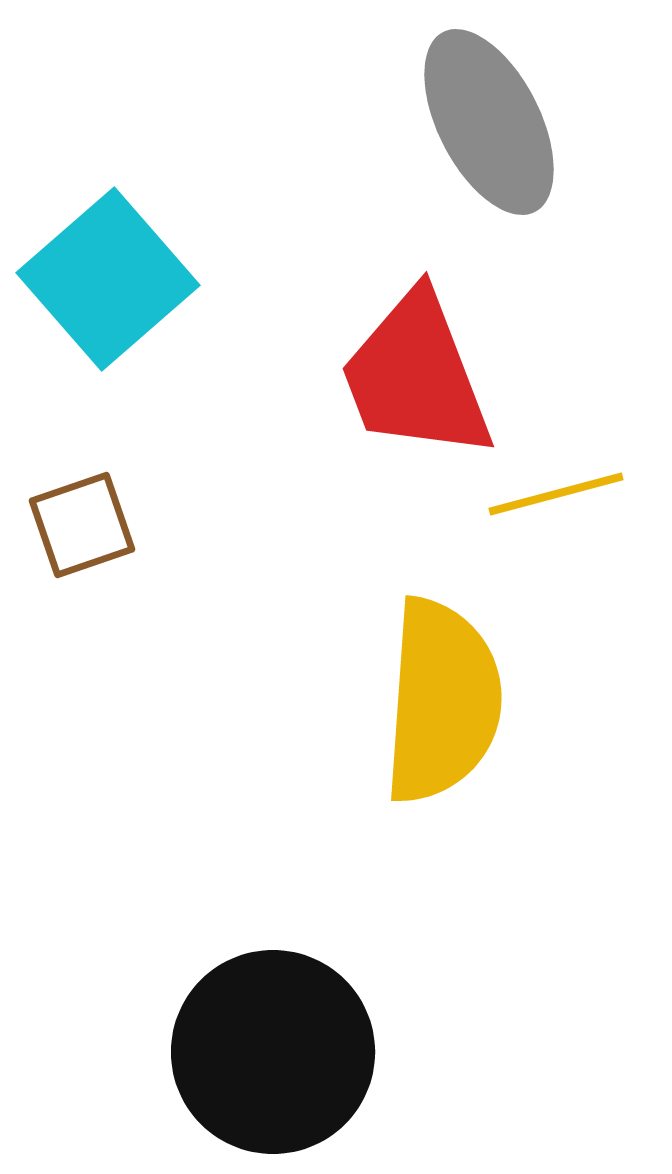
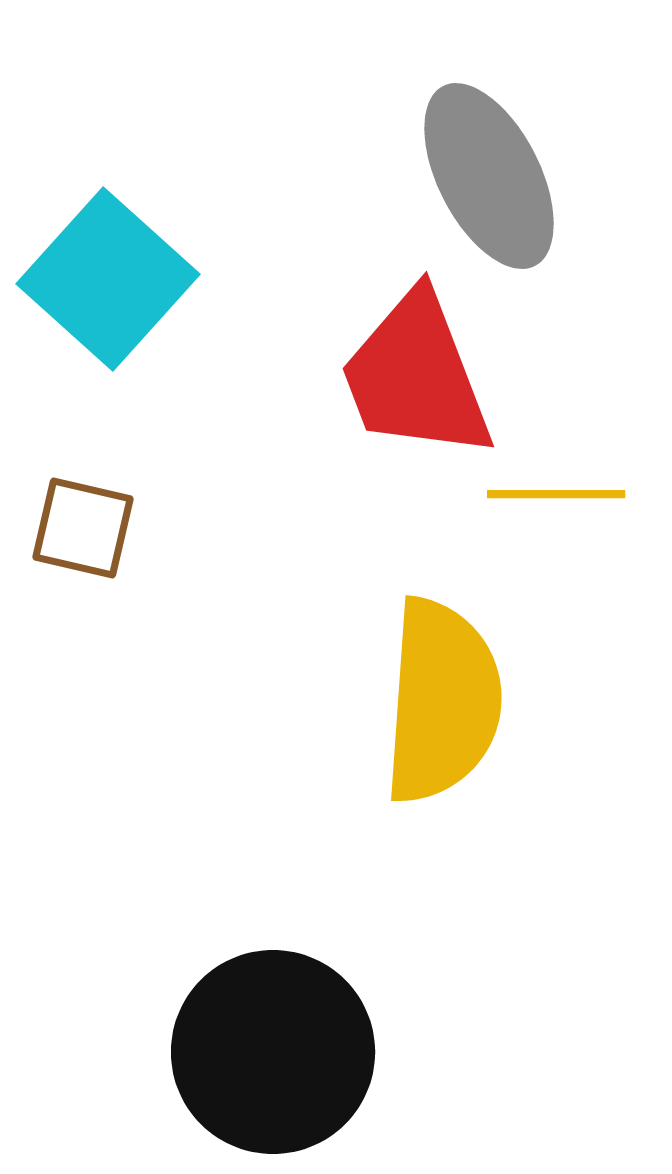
gray ellipse: moved 54 px down
cyan square: rotated 7 degrees counterclockwise
yellow line: rotated 15 degrees clockwise
brown square: moved 1 px right, 3 px down; rotated 32 degrees clockwise
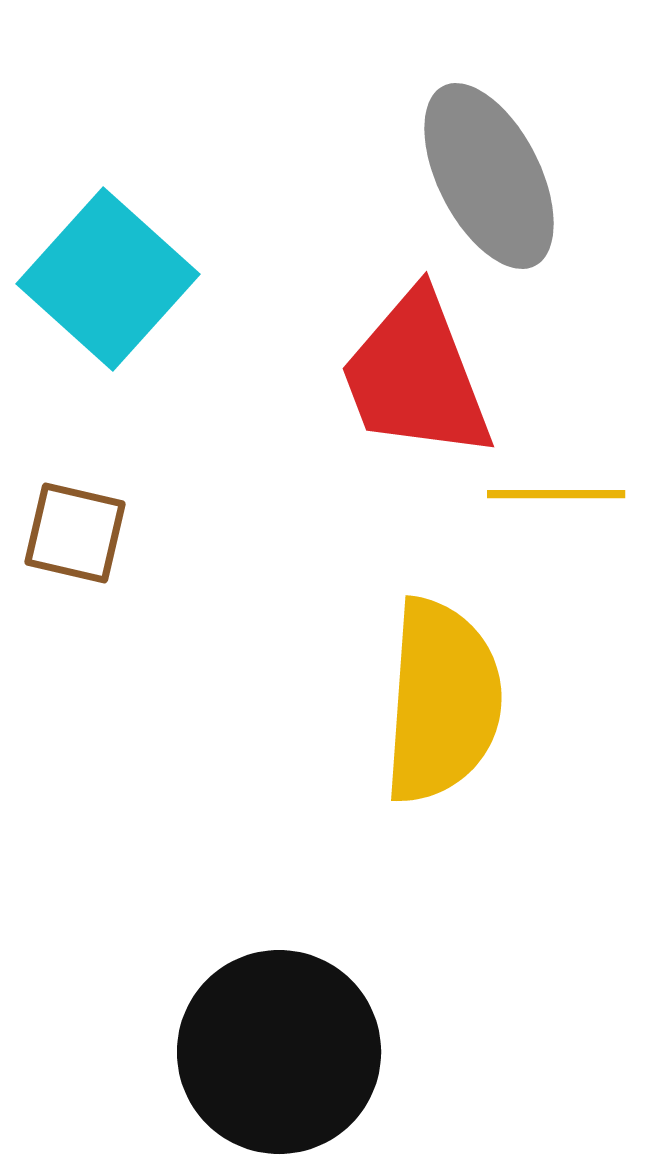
brown square: moved 8 px left, 5 px down
black circle: moved 6 px right
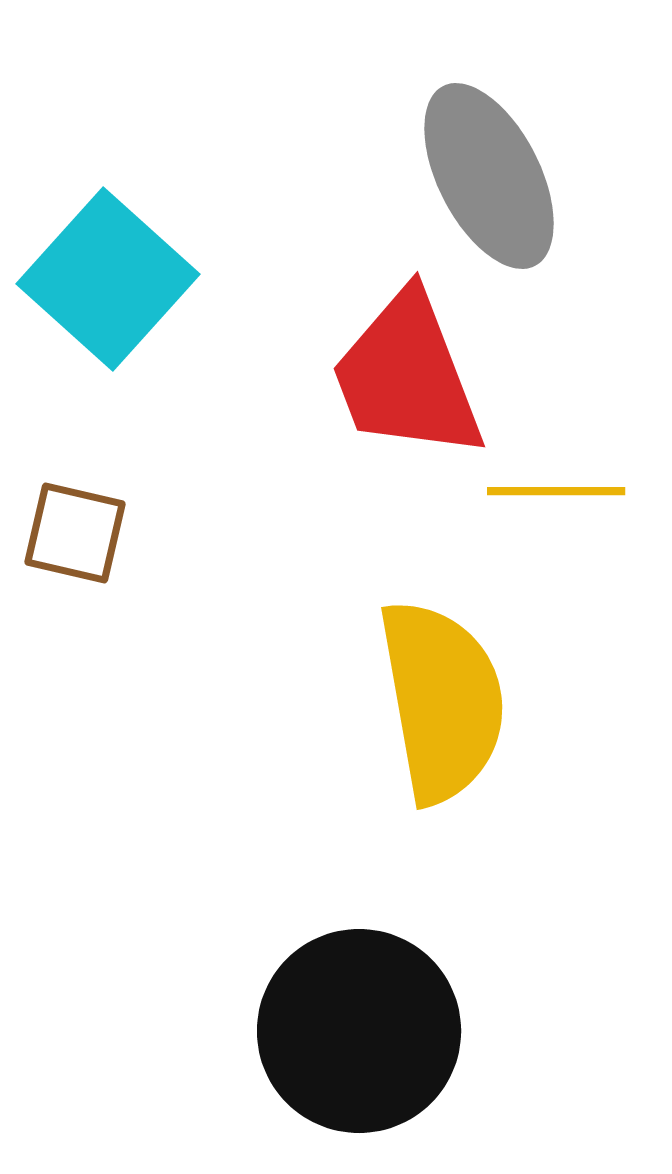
red trapezoid: moved 9 px left
yellow line: moved 3 px up
yellow semicircle: rotated 14 degrees counterclockwise
black circle: moved 80 px right, 21 px up
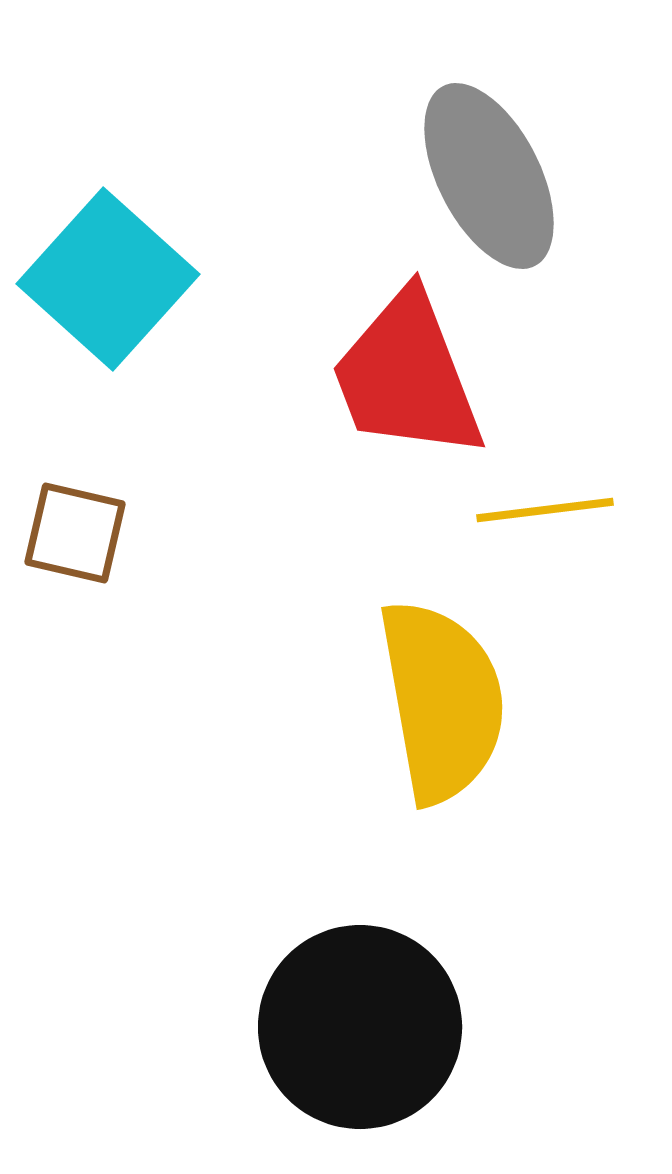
yellow line: moved 11 px left, 19 px down; rotated 7 degrees counterclockwise
black circle: moved 1 px right, 4 px up
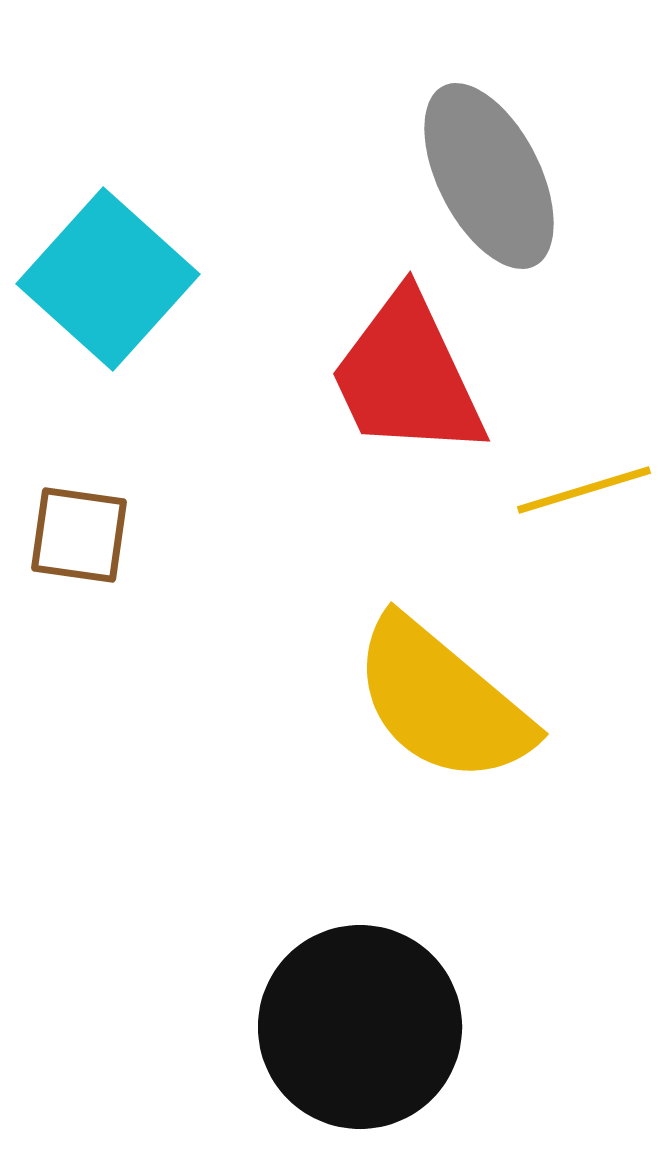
red trapezoid: rotated 4 degrees counterclockwise
yellow line: moved 39 px right, 20 px up; rotated 10 degrees counterclockwise
brown square: moved 4 px right, 2 px down; rotated 5 degrees counterclockwise
yellow semicircle: rotated 140 degrees clockwise
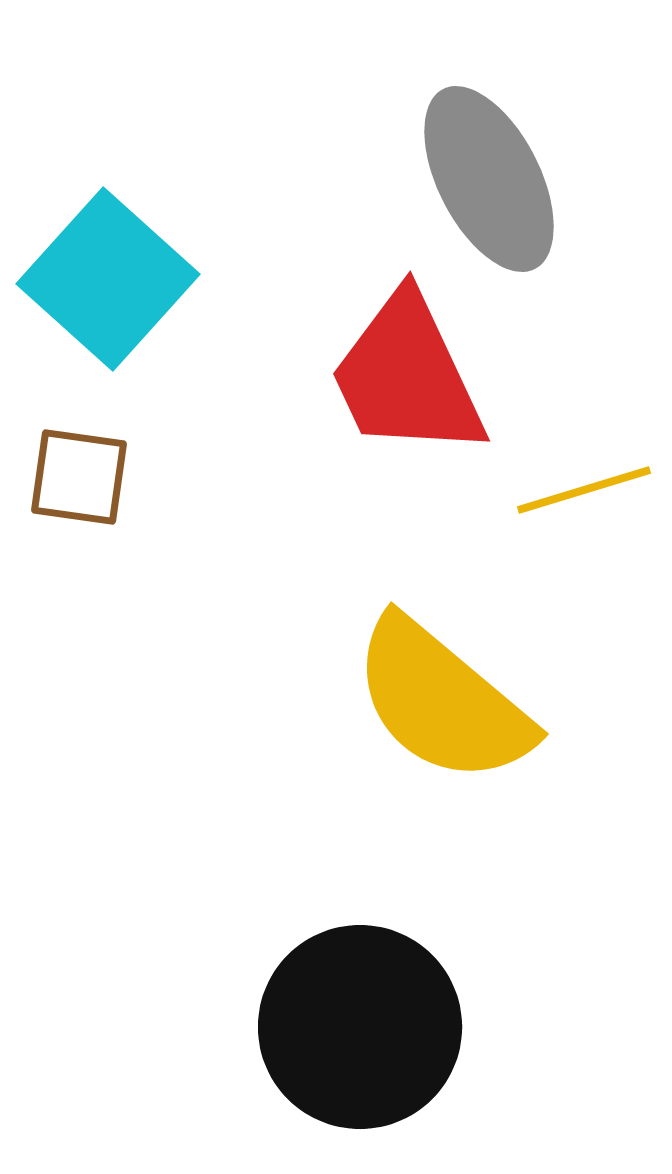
gray ellipse: moved 3 px down
brown square: moved 58 px up
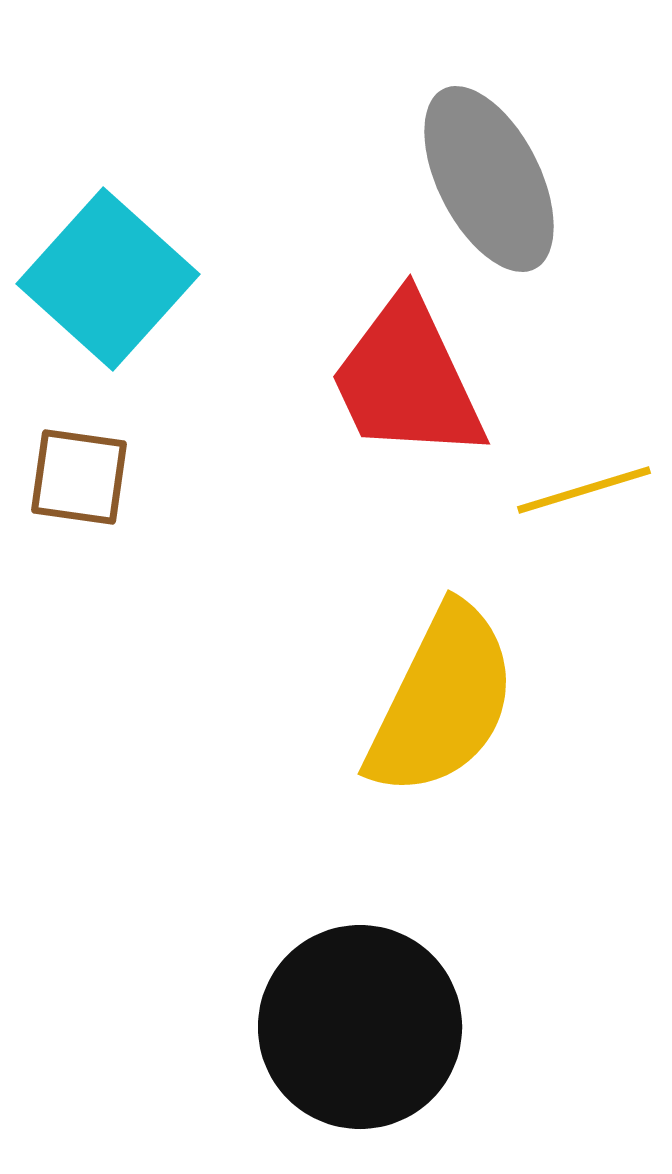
red trapezoid: moved 3 px down
yellow semicircle: rotated 104 degrees counterclockwise
